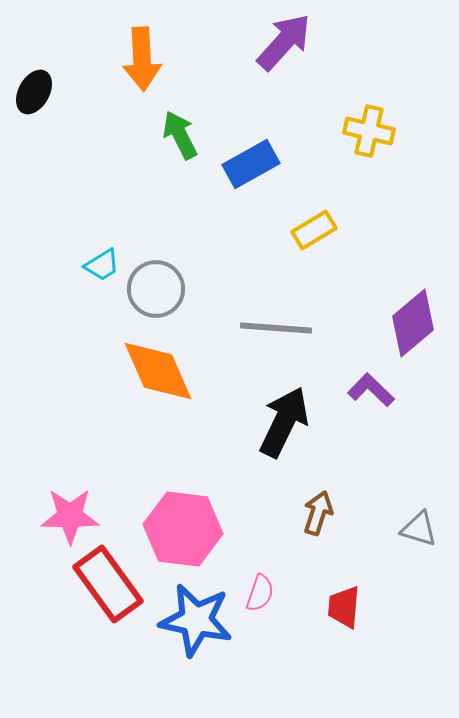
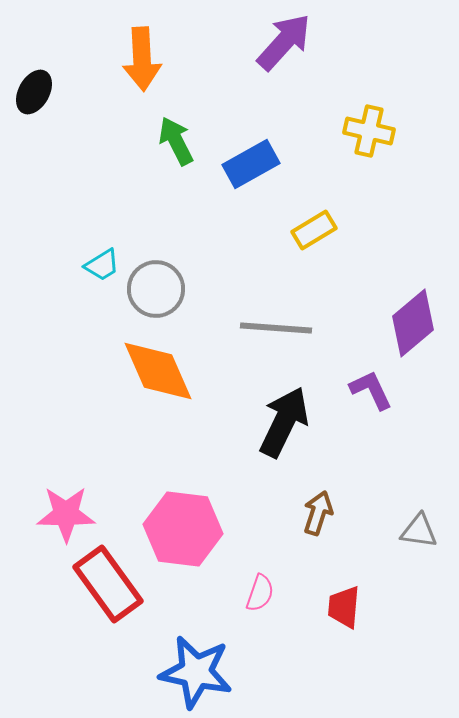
green arrow: moved 4 px left, 6 px down
purple L-shape: rotated 21 degrees clockwise
pink star: moved 4 px left, 2 px up
gray triangle: moved 2 px down; rotated 9 degrees counterclockwise
blue star: moved 52 px down
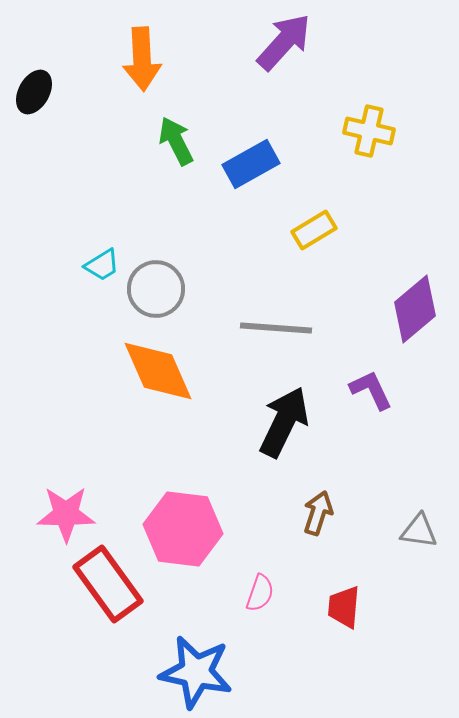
purple diamond: moved 2 px right, 14 px up
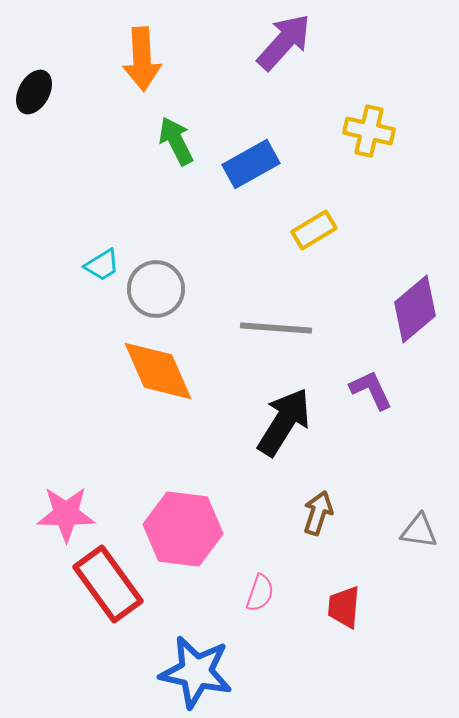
black arrow: rotated 6 degrees clockwise
